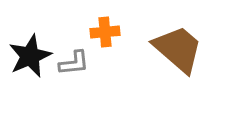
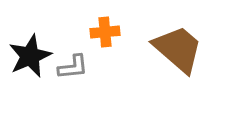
gray L-shape: moved 1 px left, 4 px down
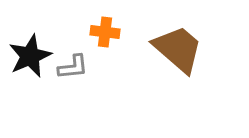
orange cross: rotated 12 degrees clockwise
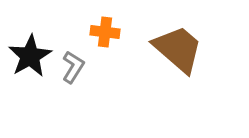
black star: rotated 6 degrees counterclockwise
gray L-shape: rotated 52 degrees counterclockwise
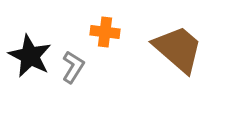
black star: rotated 15 degrees counterclockwise
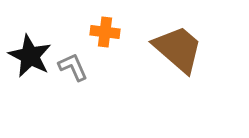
gray L-shape: rotated 56 degrees counterclockwise
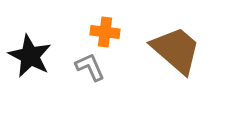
brown trapezoid: moved 2 px left, 1 px down
gray L-shape: moved 17 px right
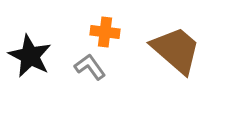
gray L-shape: rotated 12 degrees counterclockwise
